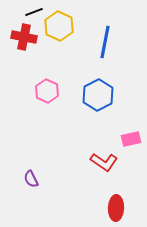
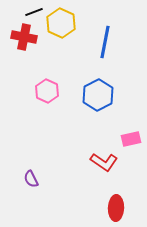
yellow hexagon: moved 2 px right, 3 px up
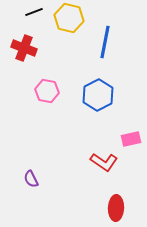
yellow hexagon: moved 8 px right, 5 px up; rotated 12 degrees counterclockwise
red cross: moved 11 px down; rotated 10 degrees clockwise
pink hexagon: rotated 15 degrees counterclockwise
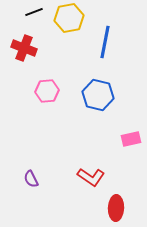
yellow hexagon: rotated 24 degrees counterclockwise
pink hexagon: rotated 15 degrees counterclockwise
blue hexagon: rotated 20 degrees counterclockwise
red L-shape: moved 13 px left, 15 px down
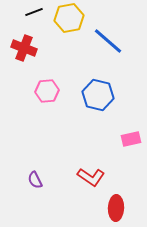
blue line: moved 3 px right, 1 px up; rotated 60 degrees counterclockwise
purple semicircle: moved 4 px right, 1 px down
